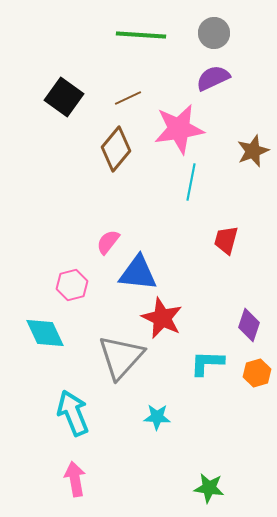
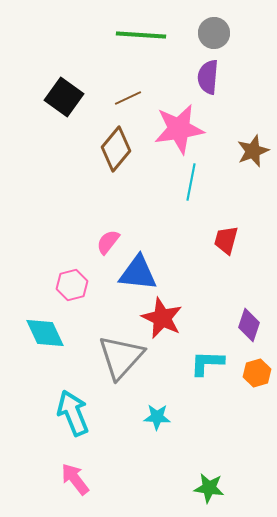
purple semicircle: moved 5 px left, 1 px up; rotated 60 degrees counterclockwise
pink arrow: rotated 28 degrees counterclockwise
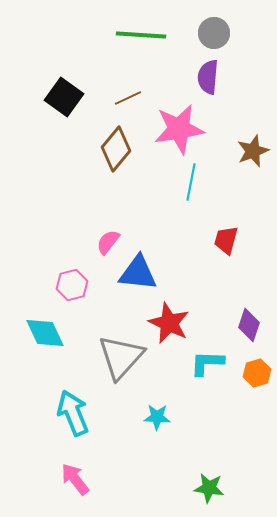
red star: moved 7 px right, 5 px down
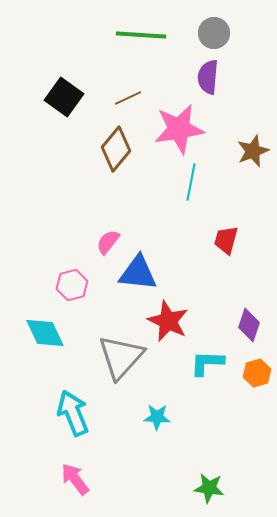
red star: moved 1 px left, 2 px up
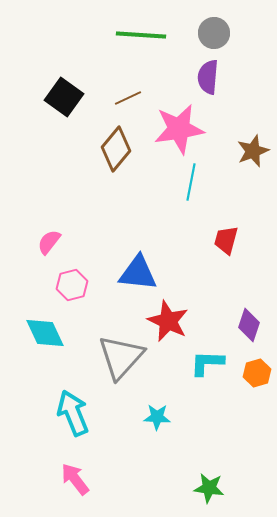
pink semicircle: moved 59 px left
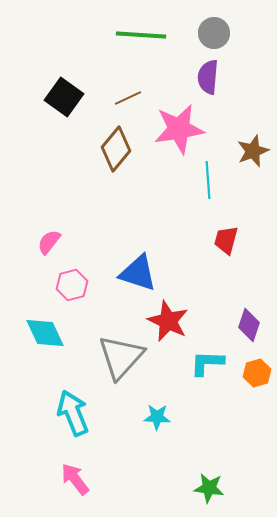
cyan line: moved 17 px right, 2 px up; rotated 15 degrees counterclockwise
blue triangle: rotated 12 degrees clockwise
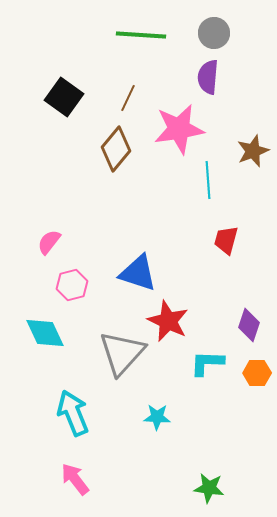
brown line: rotated 40 degrees counterclockwise
gray triangle: moved 1 px right, 4 px up
orange hexagon: rotated 16 degrees clockwise
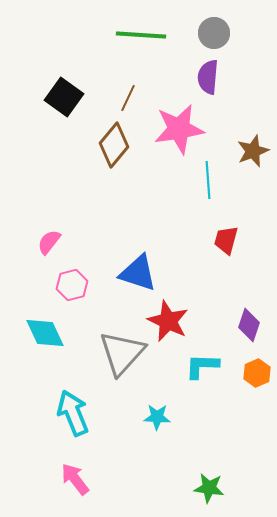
brown diamond: moved 2 px left, 4 px up
cyan L-shape: moved 5 px left, 3 px down
orange hexagon: rotated 24 degrees counterclockwise
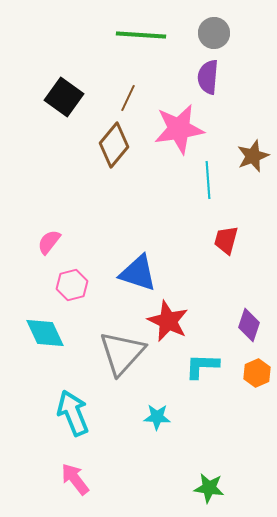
brown star: moved 5 px down
